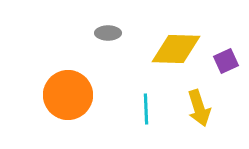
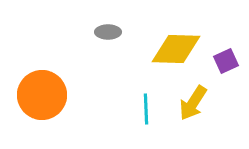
gray ellipse: moved 1 px up
orange circle: moved 26 px left
yellow arrow: moved 6 px left, 5 px up; rotated 51 degrees clockwise
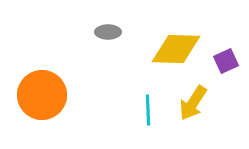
cyan line: moved 2 px right, 1 px down
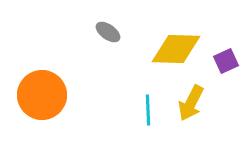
gray ellipse: rotated 35 degrees clockwise
yellow arrow: moved 2 px left; rotated 6 degrees counterclockwise
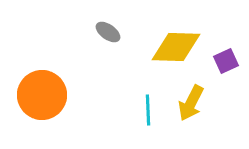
yellow diamond: moved 2 px up
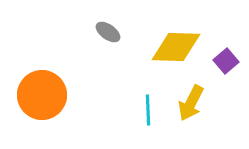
purple square: rotated 15 degrees counterclockwise
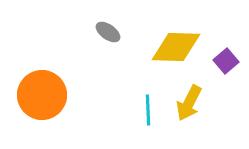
yellow arrow: moved 2 px left
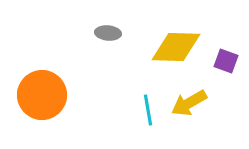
gray ellipse: moved 1 px down; rotated 30 degrees counterclockwise
purple square: rotated 30 degrees counterclockwise
yellow arrow: rotated 33 degrees clockwise
cyan line: rotated 8 degrees counterclockwise
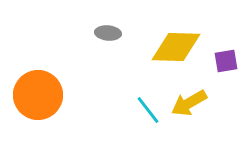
purple square: rotated 30 degrees counterclockwise
orange circle: moved 4 px left
cyan line: rotated 28 degrees counterclockwise
